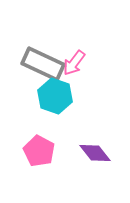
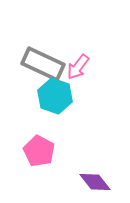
pink arrow: moved 4 px right, 4 px down
purple diamond: moved 29 px down
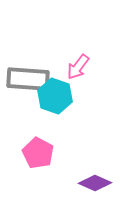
gray rectangle: moved 15 px left, 15 px down; rotated 21 degrees counterclockwise
pink pentagon: moved 1 px left, 2 px down
purple diamond: moved 1 px down; rotated 28 degrees counterclockwise
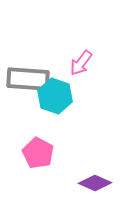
pink arrow: moved 3 px right, 4 px up
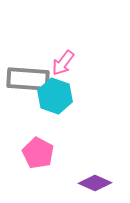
pink arrow: moved 18 px left
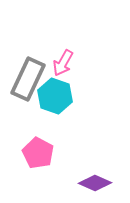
pink arrow: rotated 8 degrees counterclockwise
gray rectangle: rotated 69 degrees counterclockwise
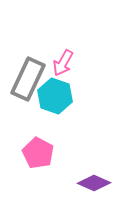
purple diamond: moved 1 px left
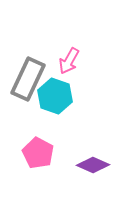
pink arrow: moved 6 px right, 2 px up
purple diamond: moved 1 px left, 18 px up
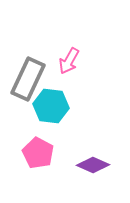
cyan hexagon: moved 4 px left, 10 px down; rotated 12 degrees counterclockwise
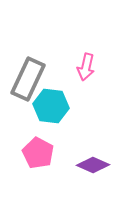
pink arrow: moved 17 px right, 6 px down; rotated 16 degrees counterclockwise
